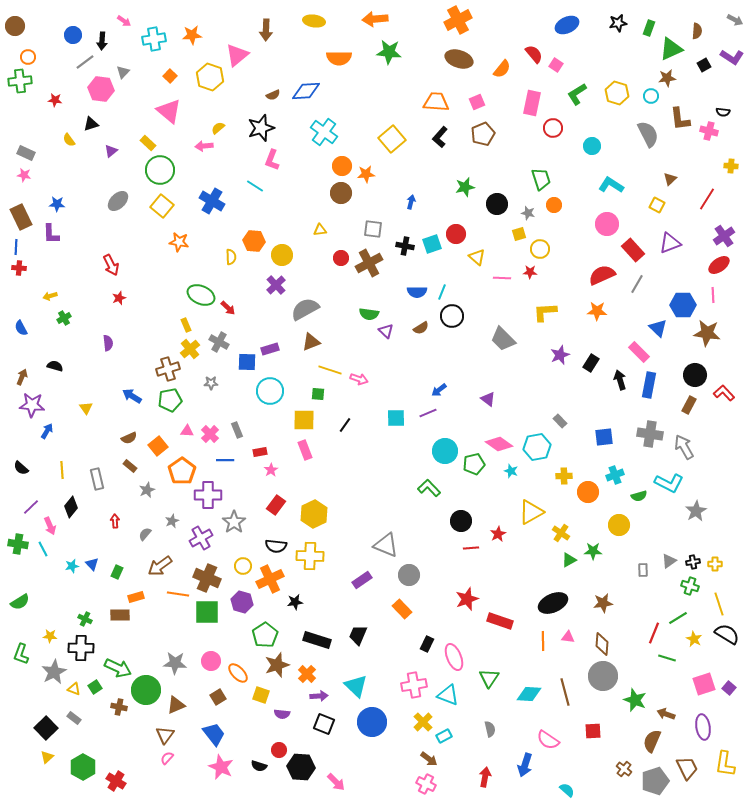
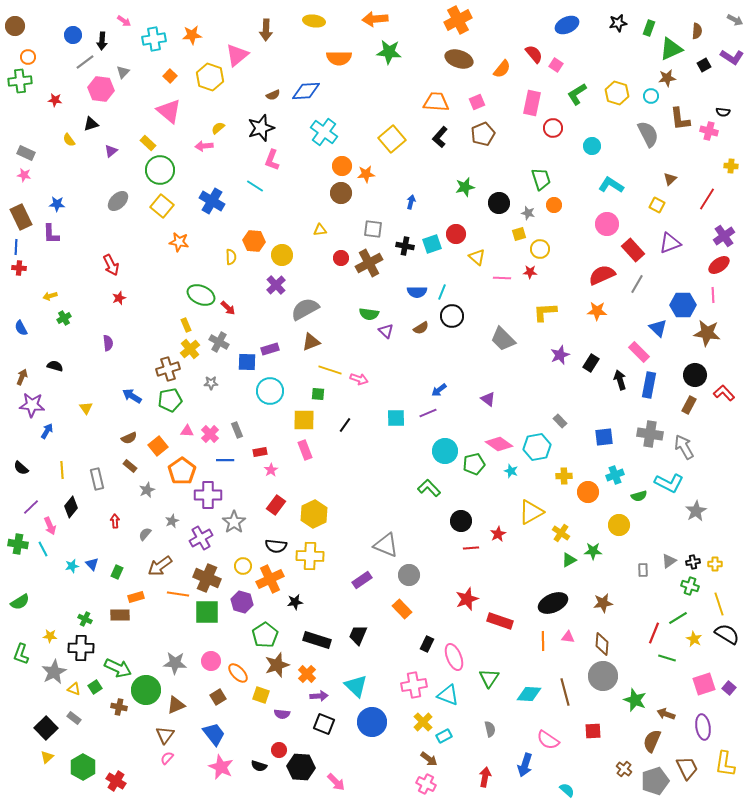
black circle at (497, 204): moved 2 px right, 1 px up
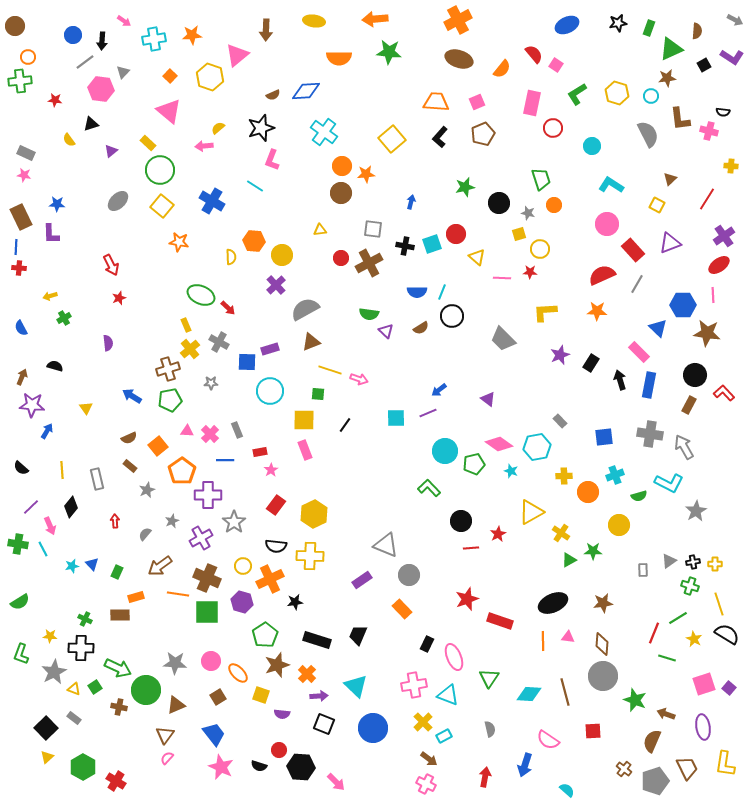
blue circle at (372, 722): moved 1 px right, 6 px down
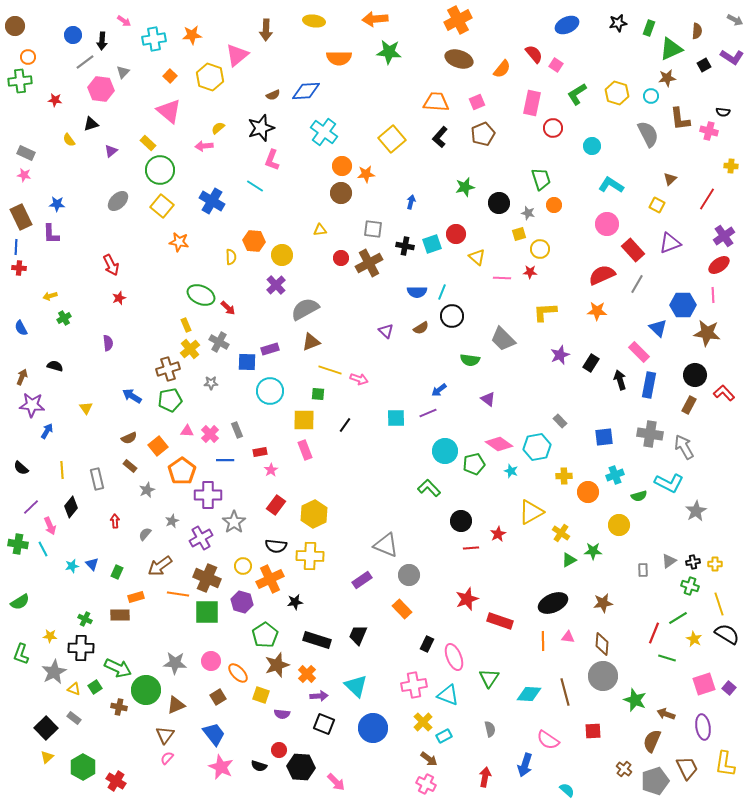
green semicircle at (369, 314): moved 101 px right, 46 px down
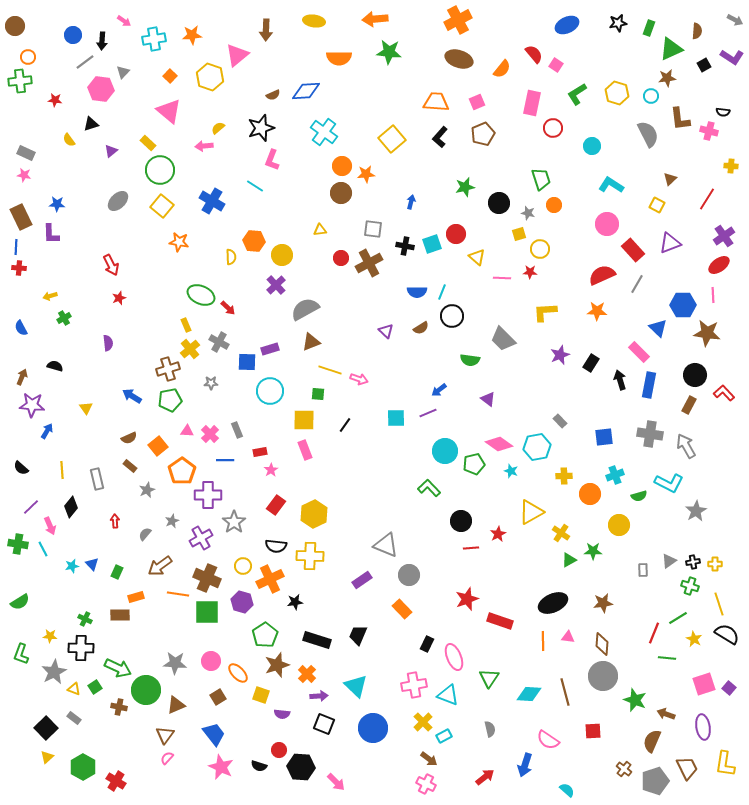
gray arrow at (684, 447): moved 2 px right, 1 px up
orange circle at (588, 492): moved 2 px right, 2 px down
green line at (667, 658): rotated 12 degrees counterclockwise
red arrow at (485, 777): rotated 42 degrees clockwise
